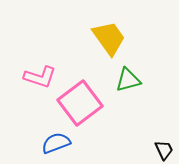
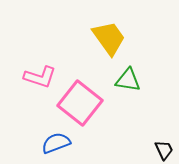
green triangle: rotated 24 degrees clockwise
pink square: rotated 15 degrees counterclockwise
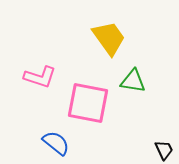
green triangle: moved 5 px right, 1 px down
pink square: moved 8 px right; rotated 27 degrees counterclockwise
blue semicircle: rotated 60 degrees clockwise
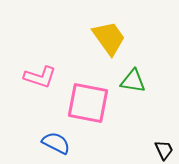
blue semicircle: rotated 12 degrees counterclockwise
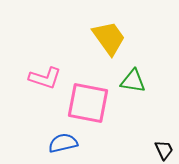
pink L-shape: moved 5 px right, 1 px down
blue semicircle: moved 7 px right; rotated 40 degrees counterclockwise
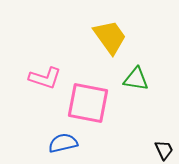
yellow trapezoid: moved 1 px right, 1 px up
green triangle: moved 3 px right, 2 px up
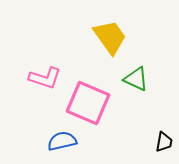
green triangle: rotated 16 degrees clockwise
pink square: rotated 12 degrees clockwise
blue semicircle: moved 1 px left, 2 px up
black trapezoid: moved 8 px up; rotated 35 degrees clockwise
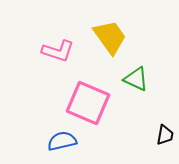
pink L-shape: moved 13 px right, 27 px up
black trapezoid: moved 1 px right, 7 px up
